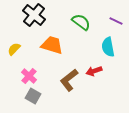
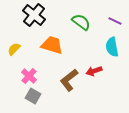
purple line: moved 1 px left
cyan semicircle: moved 4 px right
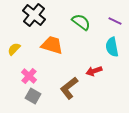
brown L-shape: moved 8 px down
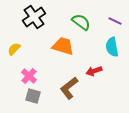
black cross: moved 2 px down; rotated 15 degrees clockwise
orange trapezoid: moved 11 px right, 1 px down
gray square: rotated 14 degrees counterclockwise
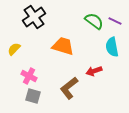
green semicircle: moved 13 px right, 1 px up
pink cross: rotated 14 degrees counterclockwise
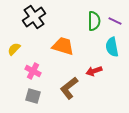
green semicircle: rotated 54 degrees clockwise
pink cross: moved 4 px right, 5 px up
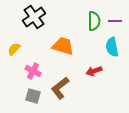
purple line: rotated 24 degrees counterclockwise
brown L-shape: moved 9 px left
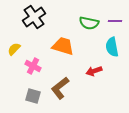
green semicircle: moved 5 px left, 2 px down; rotated 102 degrees clockwise
pink cross: moved 5 px up
